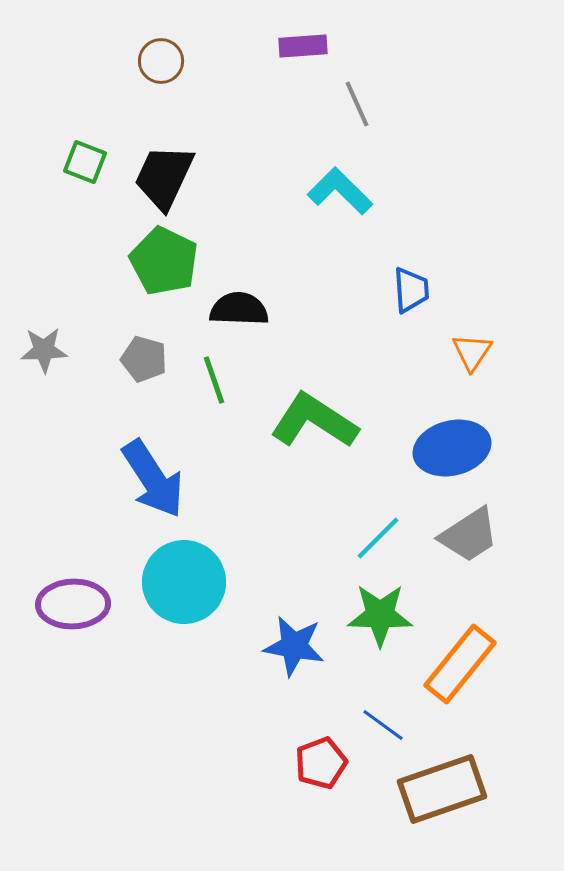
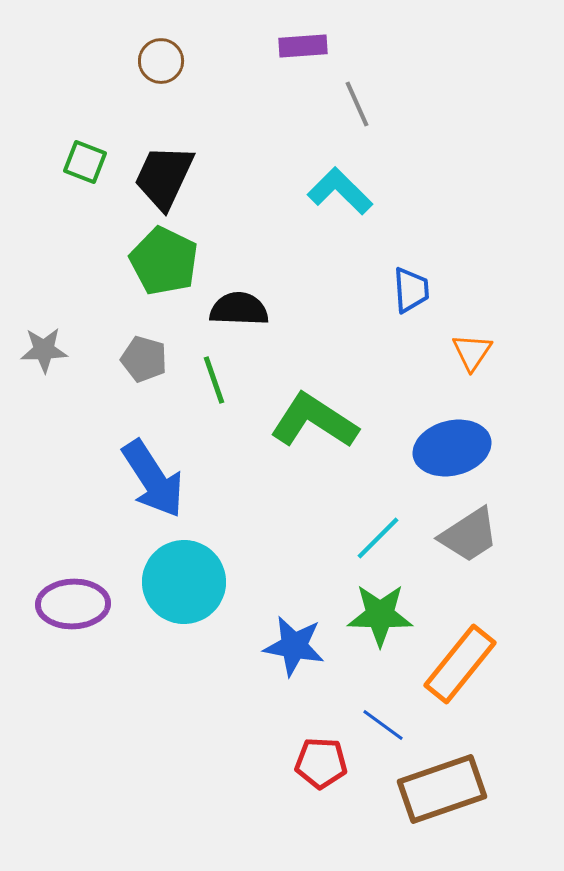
red pentagon: rotated 24 degrees clockwise
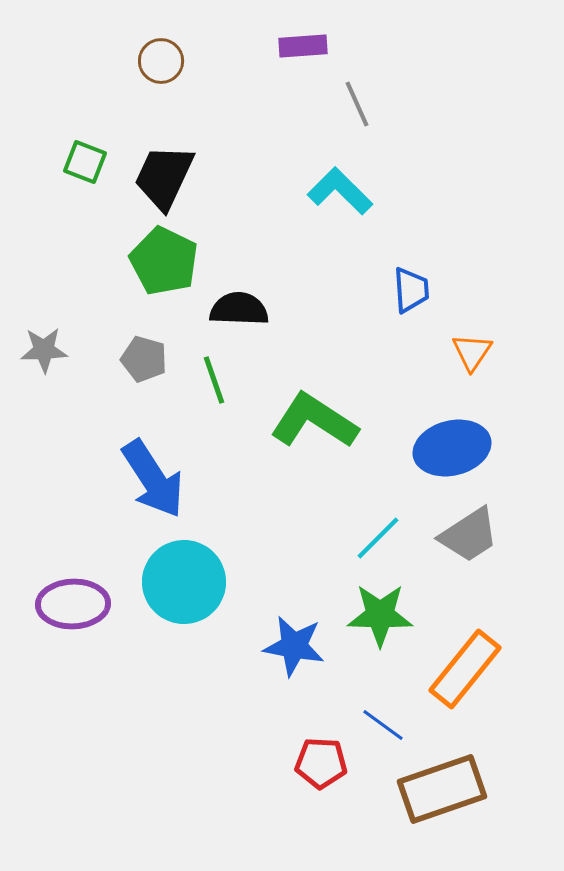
orange rectangle: moved 5 px right, 5 px down
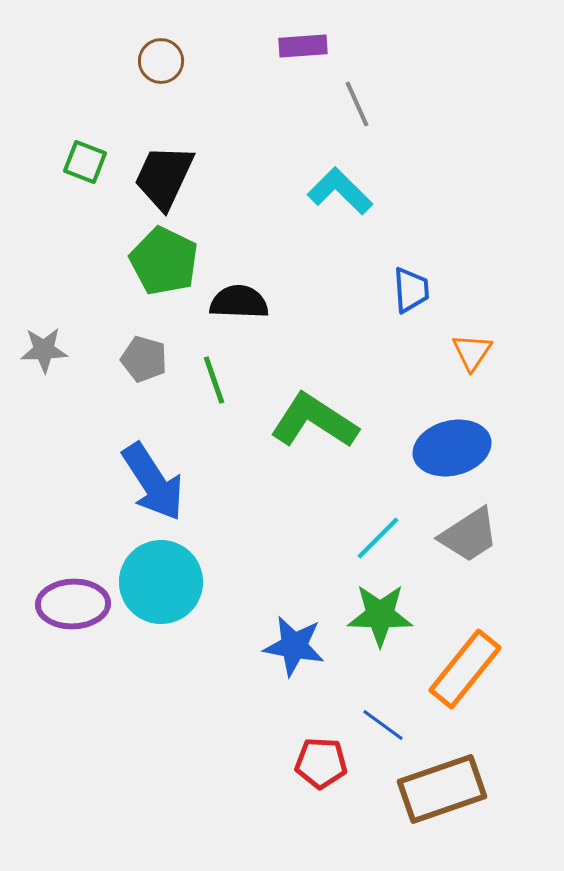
black semicircle: moved 7 px up
blue arrow: moved 3 px down
cyan circle: moved 23 px left
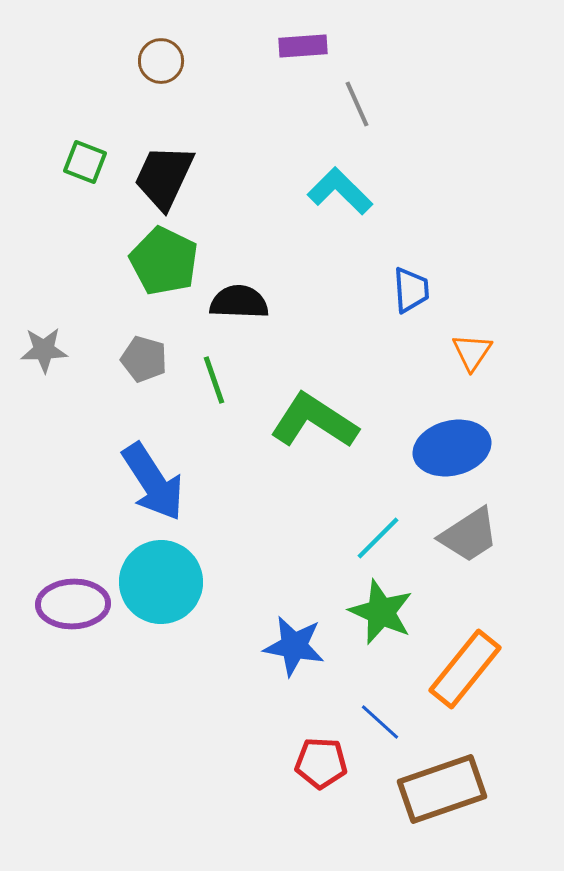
green star: moved 1 px right, 3 px up; rotated 22 degrees clockwise
blue line: moved 3 px left, 3 px up; rotated 6 degrees clockwise
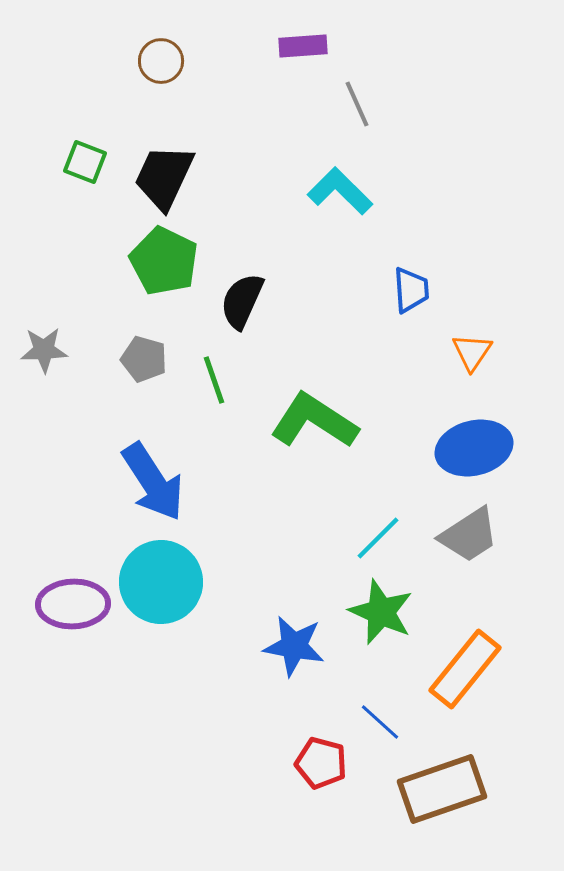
black semicircle: moved 3 px right, 1 px up; rotated 68 degrees counterclockwise
blue ellipse: moved 22 px right
red pentagon: rotated 12 degrees clockwise
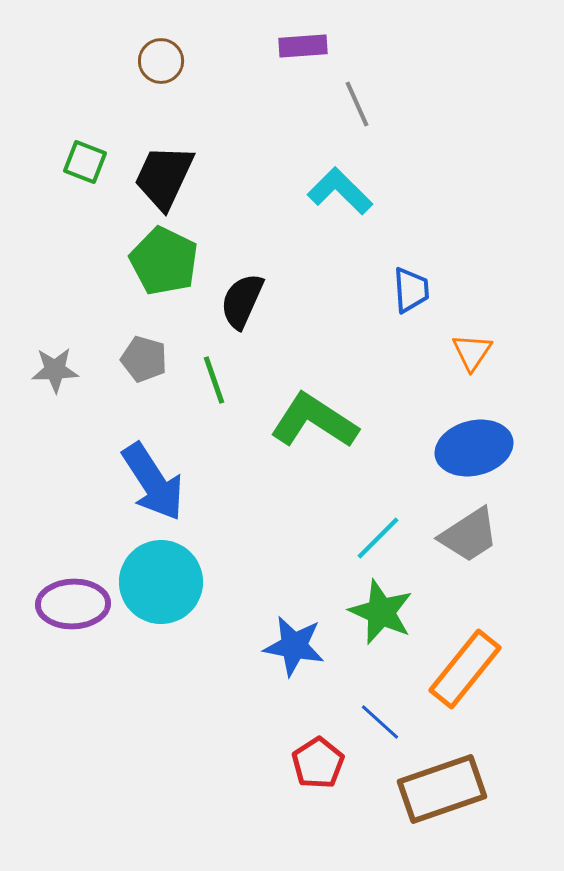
gray star: moved 11 px right, 20 px down
red pentagon: moved 3 px left; rotated 24 degrees clockwise
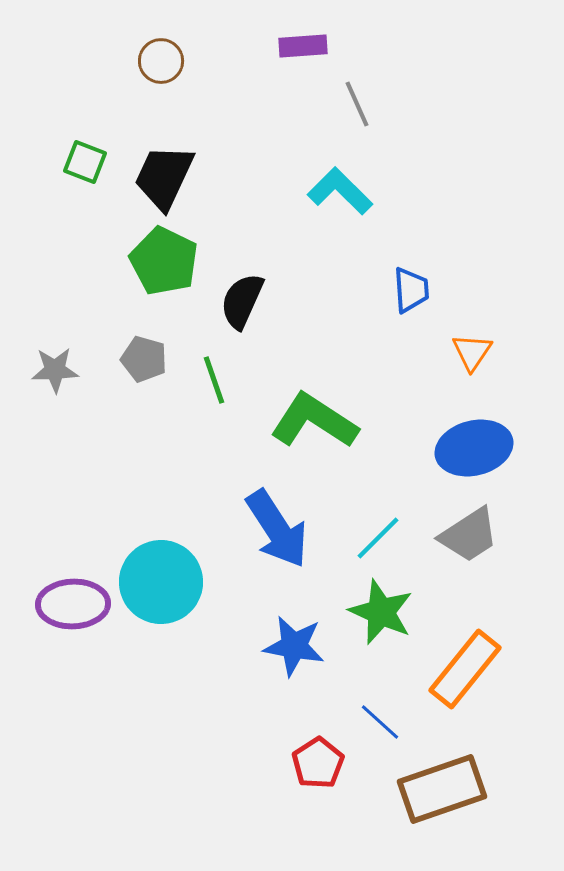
blue arrow: moved 124 px right, 47 px down
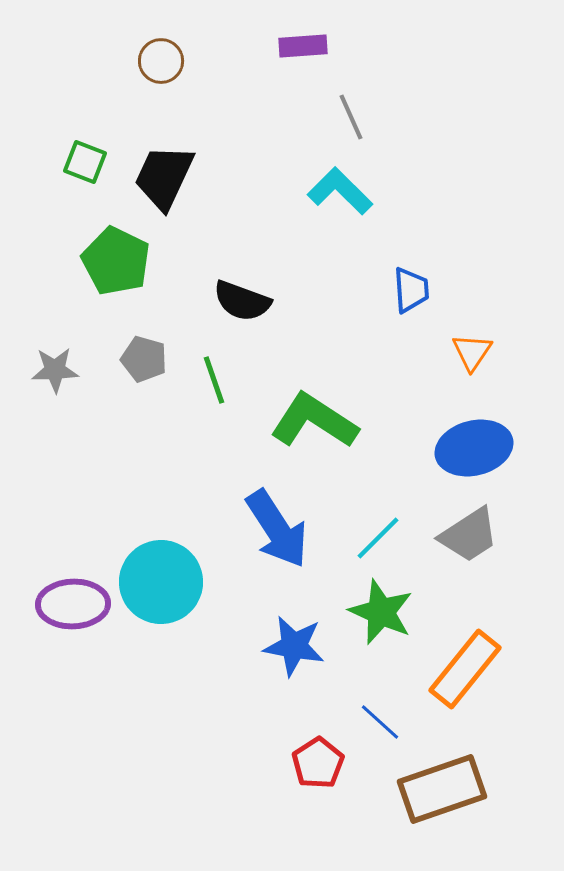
gray line: moved 6 px left, 13 px down
green pentagon: moved 48 px left
black semicircle: rotated 94 degrees counterclockwise
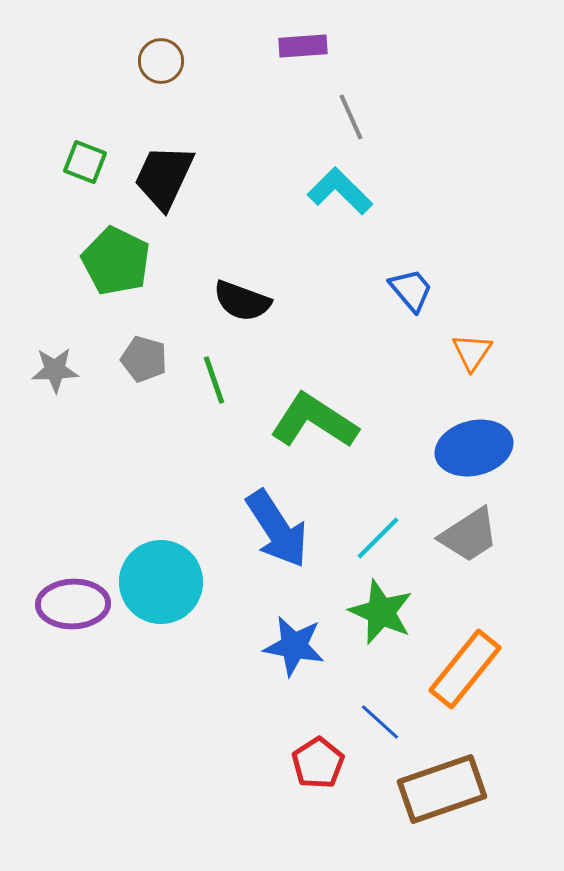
blue trapezoid: rotated 36 degrees counterclockwise
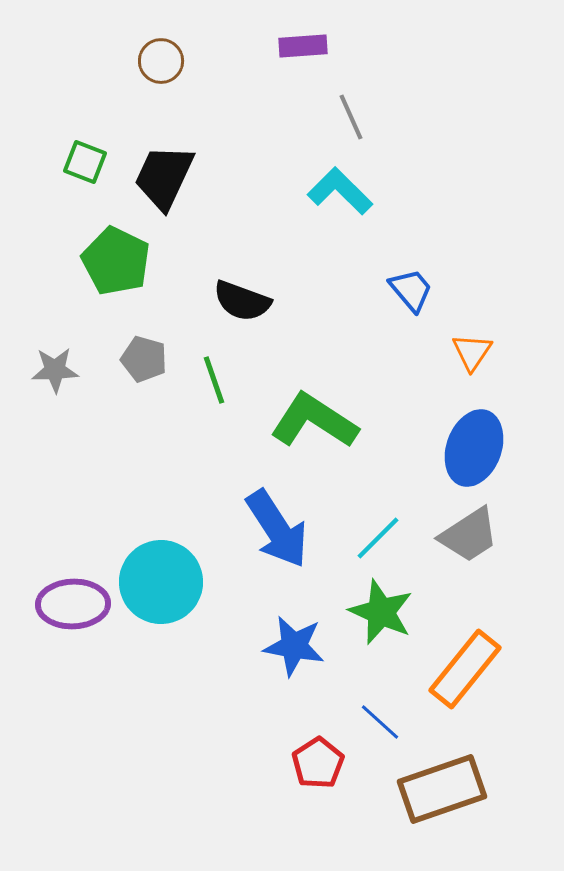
blue ellipse: rotated 56 degrees counterclockwise
